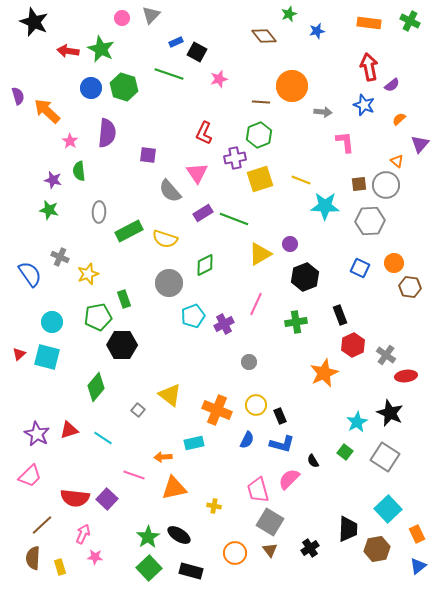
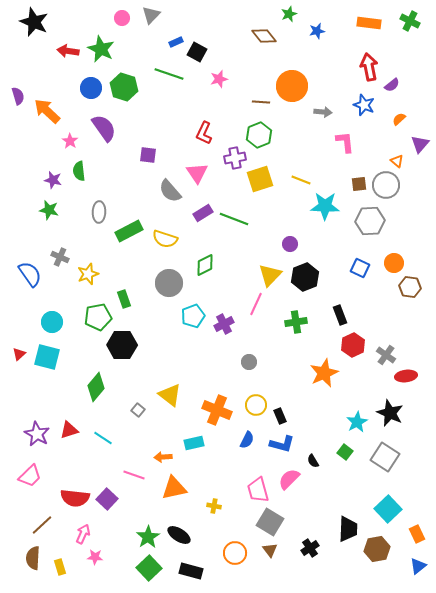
purple semicircle at (107, 133): moved 3 px left, 5 px up; rotated 40 degrees counterclockwise
yellow triangle at (260, 254): moved 10 px right, 21 px down; rotated 15 degrees counterclockwise
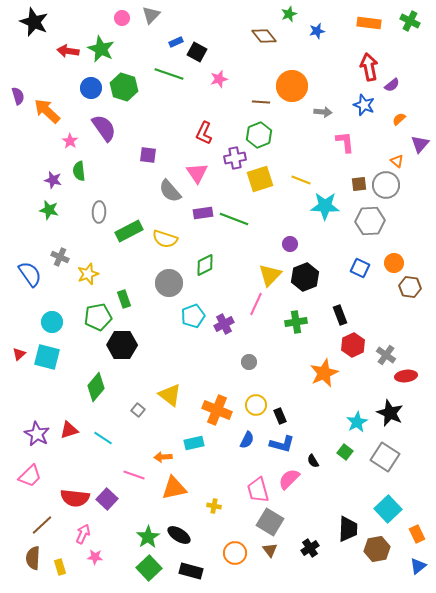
purple rectangle at (203, 213): rotated 24 degrees clockwise
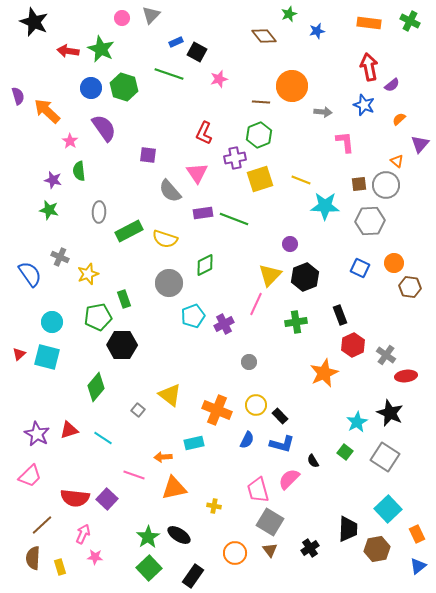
black rectangle at (280, 416): rotated 21 degrees counterclockwise
black rectangle at (191, 571): moved 2 px right, 5 px down; rotated 70 degrees counterclockwise
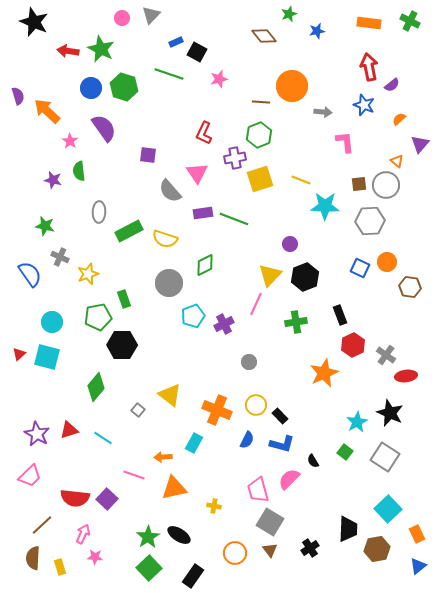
green star at (49, 210): moved 4 px left, 16 px down
orange circle at (394, 263): moved 7 px left, 1 px up
cyan rectangle at (194, 443): rotated 48 degrees counterclockwise
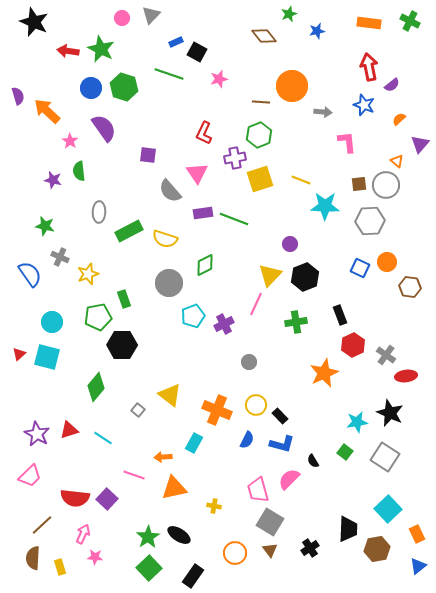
pink L-shape at (345, 142): moved 2 px right
cyan star at (357, 422): rotated 20 degrees clockwise
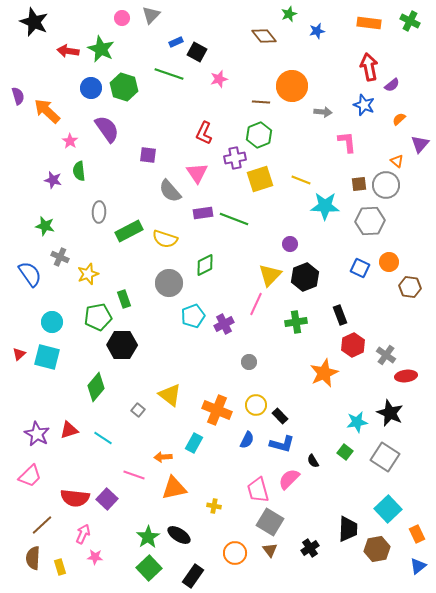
purple semicircle at (104, 128): moved 3 px right, 1 px down
orange circle at (387, 262): moved 2 px right
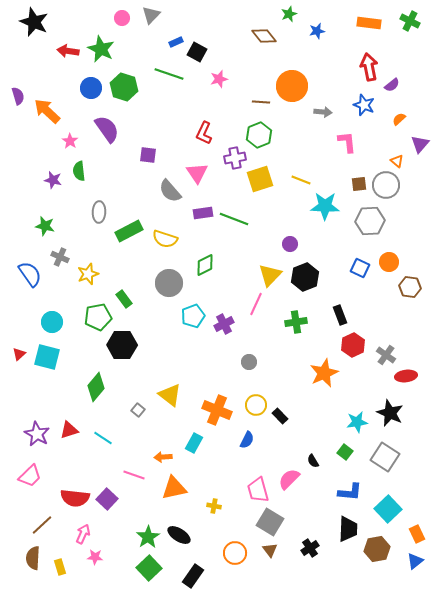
green rectangle at (124, 299): rotated 18 degrees counterclockwise
blue L-shape at (282, 444): moved 68 px right, 48 px down; rotated 10 degrees counterclockwise
blue triangle at (418, 566): moved 3 px left, 5 px up
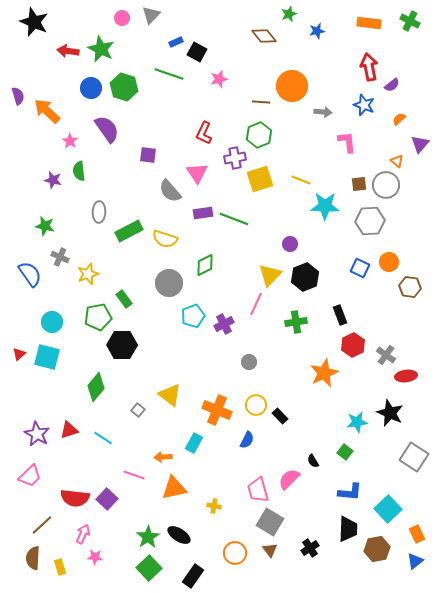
gray square at (385, 457): moved 29 px right
